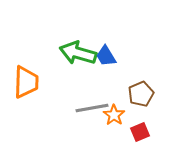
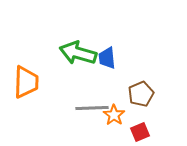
blue trapezoid: moved 1 px right, 2 px down; rotated 25 degrees clockwise
gray line: rotated 8 degrees clockwise
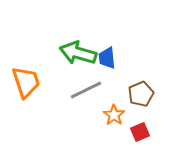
orange trapezoid: rotated 20 degrees counterclockwise
gray line: moved 6 px left, 18 px up; rotated 24 degrees counterclockwise
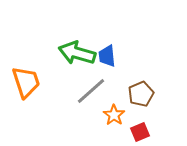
green arrow: moved 1 px left
blue trapezoid: moved 2 px up
gray line: moved 5 px right, 1 px down; rotated 16 degrees counterclockwise
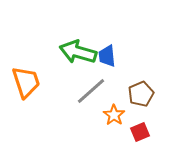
green arrow: moved 1 px right, 1 px up
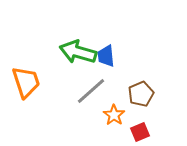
blue trapezoid: moved 1 px left
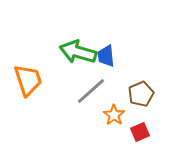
orange trapezoid: moved 2 px right, 2 px up
